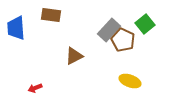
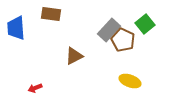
brown rectangle: moved 1 px up
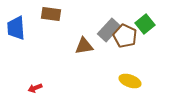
brown pentagon: moved 2 px right, 4 px up
brown triangle: moved 10 px right, 10 px up; rotated 18 degrees clockwise
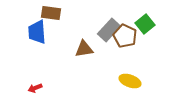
brown rectangle: moved 1 px up
blue trapezoid: moved 21 px right, 4 px down
brown triangle: moved 3 px down
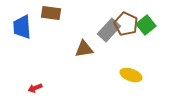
green square: moved 1 px right, 1 px down
blue trapezoid: moved 15 px left, 5 px up
brown pentagon: moved 1 px right, 12 px up
yellow ellipse: moved 1 px right, 6 px up
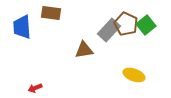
brown triangle: moved 1 px down
yellow ellipse: moved 3 px right
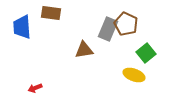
green square: moved 28 px down
gray rectangle: moved 1 px left, 1 px up; rotated 20 degrees counterclockwise
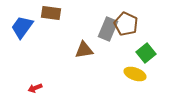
blue trapezoid: rotated 40 degrees clockwise
yellow ellipse: moved 1 px right, 1 px up
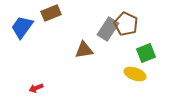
brown rectangle: rotated 30 degrees counterclockwise
gray rectangle: rotated 10 degrees clockwise
green square: rotated 18 degrees clockwise
red arrow: moved 1 px right
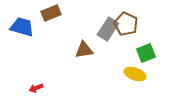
blue trapezoid: rotated 70 degrees clockwise
